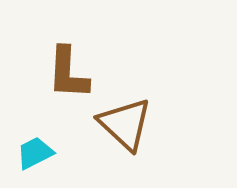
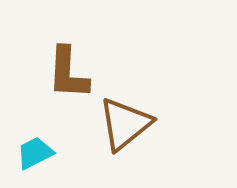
brown triangle: rotated 38 degrees clockwise
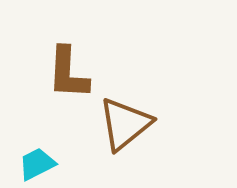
cyan trapezoid: moved 2 px right, 11 px down
